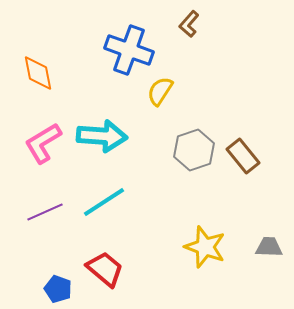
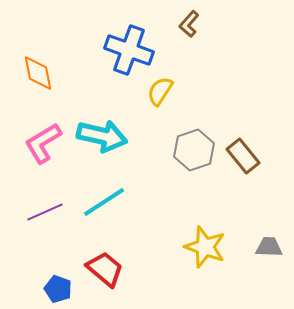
cyan arrow: rotated 9 degrees clockwise
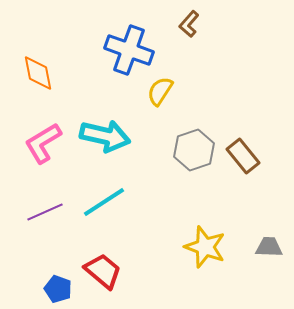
cyan arrow: moved 3 px right
red trapezoid: moved 2 px left, 2 px down
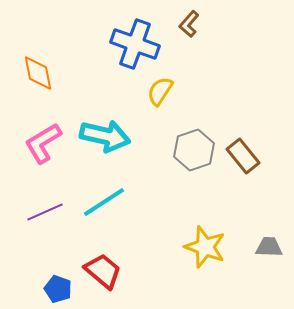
blue cross: moved 6 px right, 6 px up
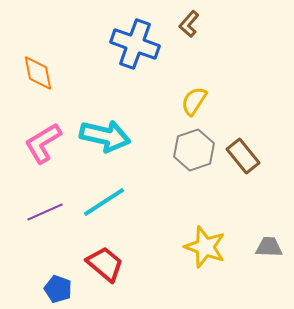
yellow semicircle: moved 34 px right, 10 px down
red trapezoid: moved 2 px right, 7 px up
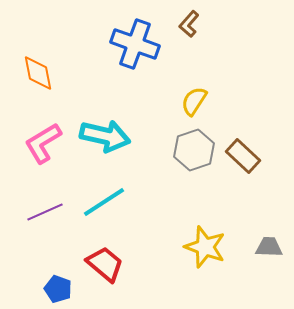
brown rectangle: rotated 8 degrees counterclockwise
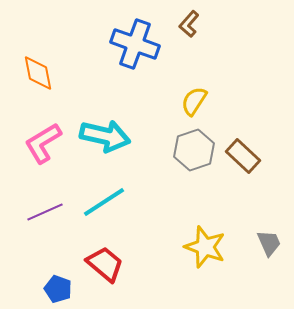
gray trapezoid: moved 4 px up; rotated 64 degrees clockwise
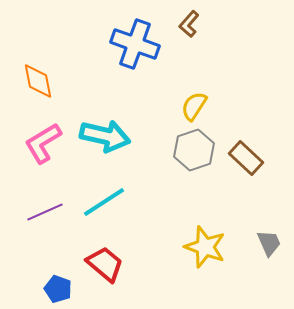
orange diamond: moved 8 px down
yellow semicircle: moved 5 px down
brown rectangle: moved 3 px right, 2 px down
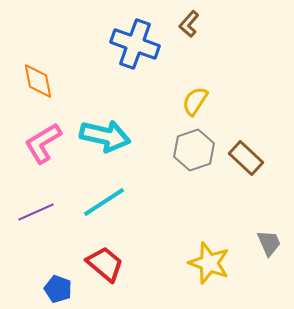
yellow semicircle: moved 1 px right, 5 px up
purple line: moved 9 px left
yellow star: moved 4 px right, 16 px down
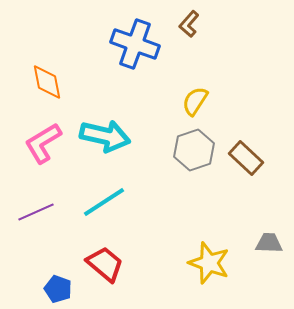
orange diamond: moved 9 px right, 1 px down
gray trapezoid: rotated 64 degrees counterclockwise
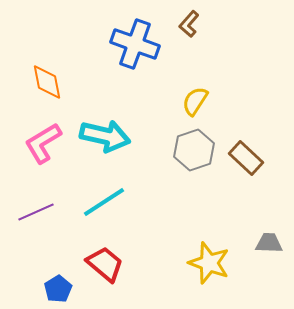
blue pentagon: rotated 20 degrees clockwise
